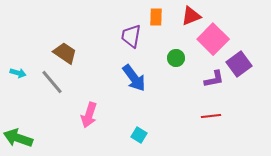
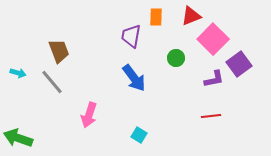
brown trapezoid: moved 6 px left, 2 px up; rotated 35 degrees clockwise
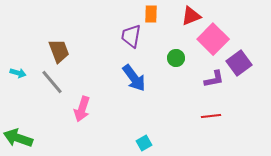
orange rectangle: moved 5 px left, 3 px up
purple square: moved 1 px up
pink arrow: moved 7 px left, 6 px up
cyan square: moved 5 px right, 8 px down; rotated 28 degrees clockwise
